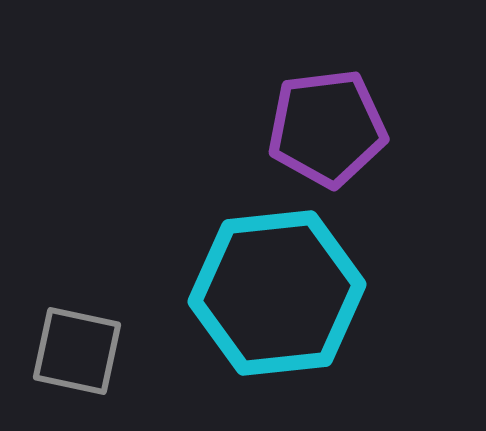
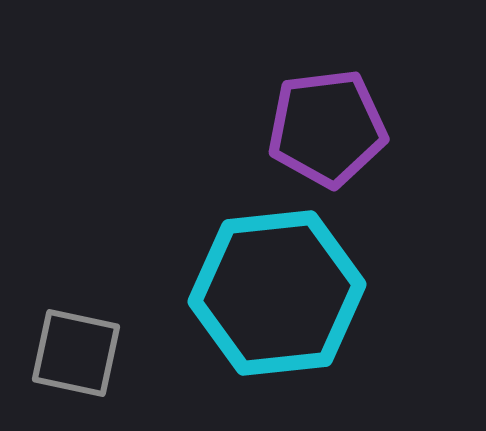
gray square: moved 1 px left, 2 px down
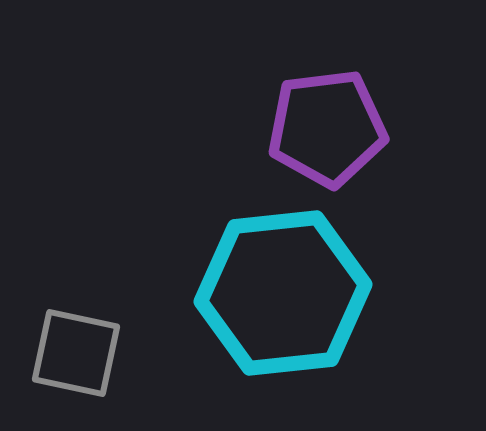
cyan hexagon: moved 6 px right
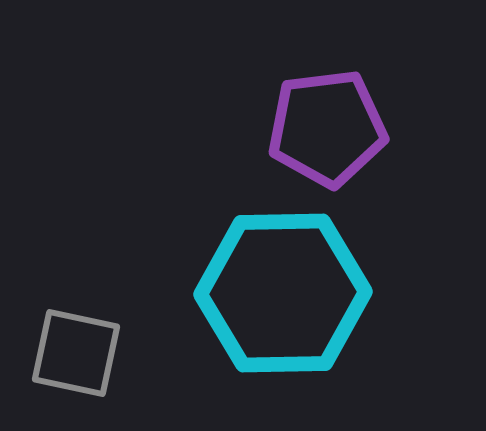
cyan hexagon: rotated 5 degrees clockwise
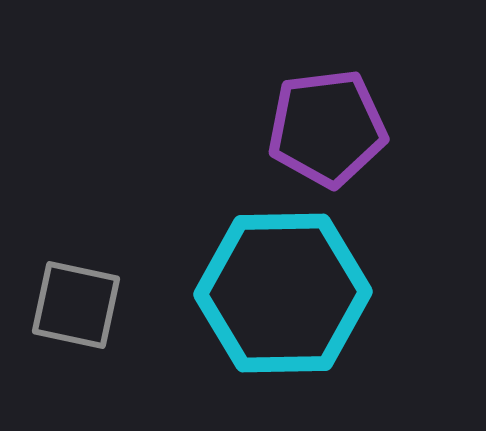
gray square: moved 48 px up
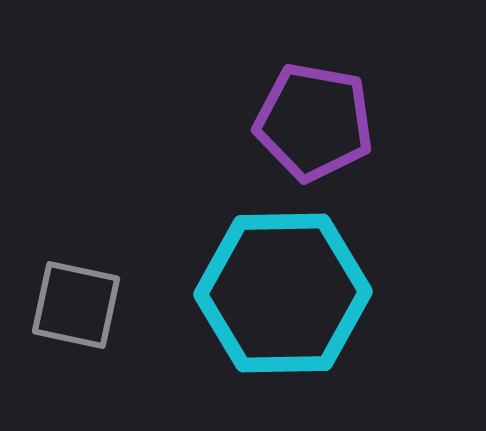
purple pentagon: moved 13 px left, 6 px up; rotated 17 degrees clockwise
